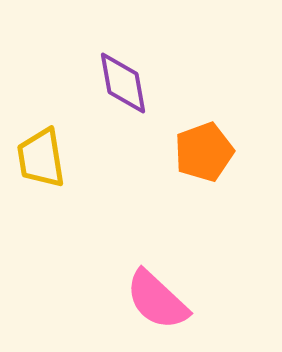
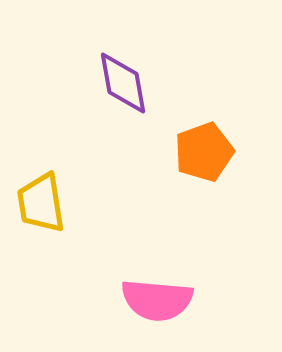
yellow trapezoid: moved 45 px down
pink semicircle: rotated 38 degrees counterclockwise
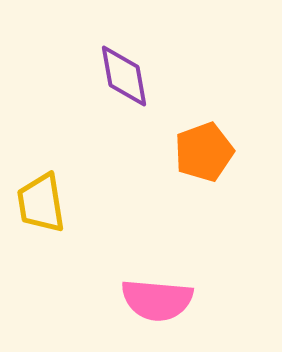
purple diamond: moved 1 px right, 7 px up
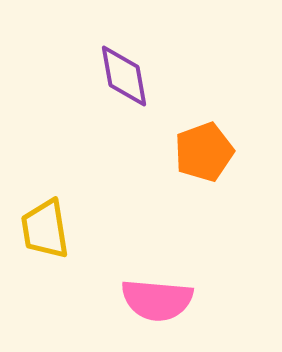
yellow trapezoid: moved 4 px right, 26 px down
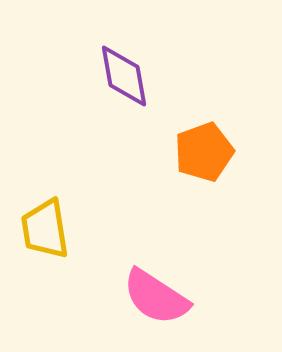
pink semicircle: moved 1 px left, 3 px up; rotated 28 degrees clockwise
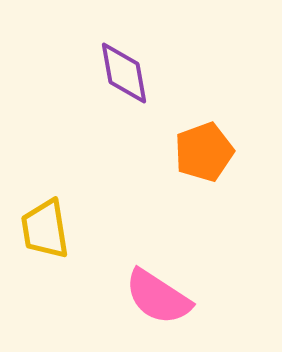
purple diamond: moved 3 px up
pink semicircle: moved 2 px right
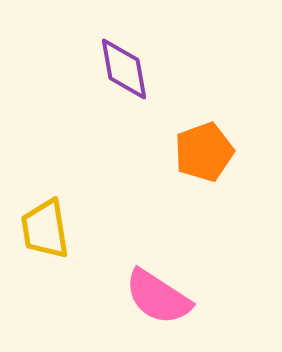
purple diamond: moved 4 px up
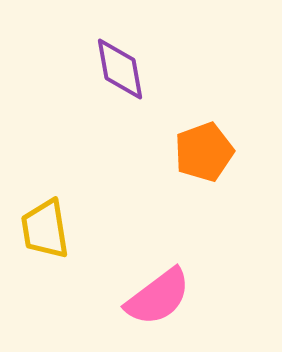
purple diamond: moved 4 px left
pink semicircle: rotated 70 degrees counterclockwise
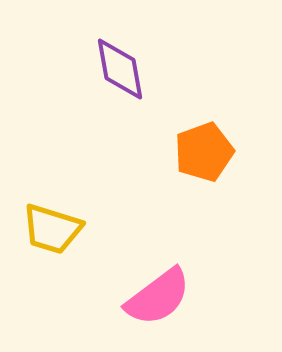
yellow trapezoid: moved 7 px right; rotated 64 degrees counterclockwise
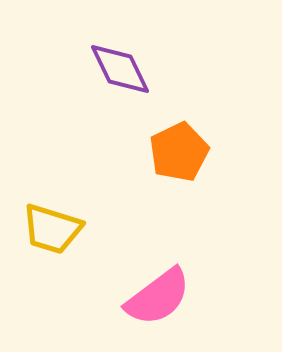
purple diamond: rotated 16 degrees counterclockwise
orange pentagon: moved 25 px left; rotated 6 degrees counterclockwise
